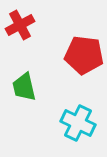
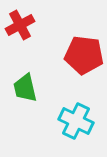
green trapezoid: moved 1 px right, 1 px down
cyan cross: moved 2 px left, 2 px up
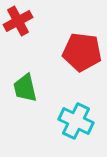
red cross: moved 2 px left, 4 px up
red pentagon: moved 2 px left, 3 px up
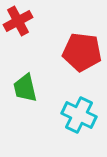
cyan cross: moved 3 px right, 6 px up
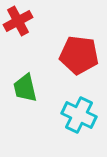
red pentagon: moved 3 px left, 3 px down
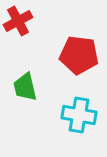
green trapezoid: moved 1 px up
cyan cross: rotated 16 degrees counterclockwise
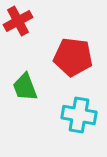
red pentagon: moved 6 px left, 2 px down
green trapezoid: rotated 8 degrees counterclockwise
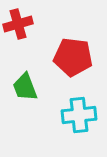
red cross: moved 3 px down; rotated 12 degrees clockwise
cyan cross: rotated 16 degrees counterclockwise
